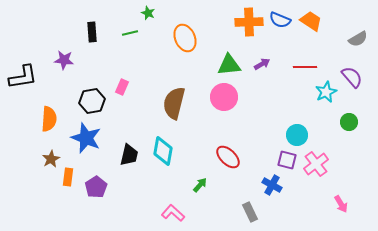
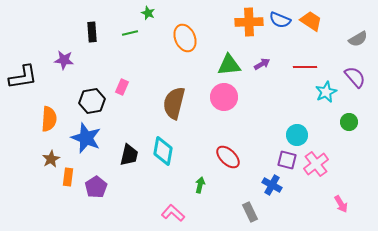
purple semicircle: moved 3 px right
green arrow: rotated 28 degrees counterclockwise
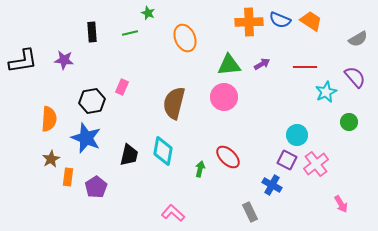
black L-shape: moved 16 px up
purple square: rotated 12 degrees clockwise
green arrow: moved 16 px up
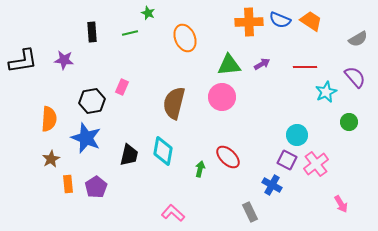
pink circle: moved 2 px left
orange rectangle: moved 7 px down; rotated 12 degrees counterclockwise
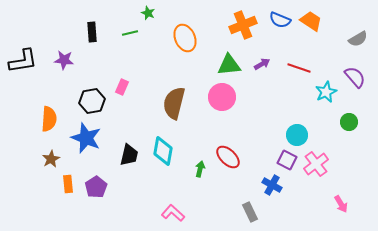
orange cross: moved 6 px left, 3 px down; rotated 20 degrees counterclockwise
red line: moved 6 px left, 1 px down; rotated 20 degrees clockwise
